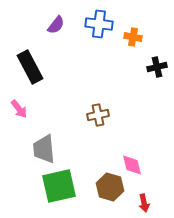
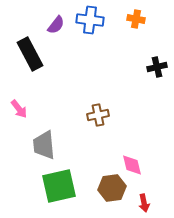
blue cross: moved 9 px left, 4 px up
orange cross: moved 3 px right, 18 px up
black rectangle: moved 13 px up
gray trapezoid: moved 4 px up
brown hexagon: moved 2 px right, 1 px down; rotated 24 degrees counterclockwise
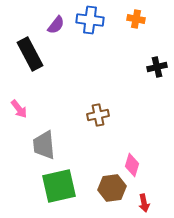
pink diamond: rotated 30 degrees clockwise
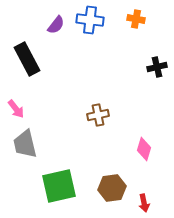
black rectangle: moved 3 px left, 5 px down
pink arrow: moved 3 px left
gray trapezoid: moved 19 px left, 1 px up; rotated 8 degrees counterclockwise
pink diamond: moved 12 px right, 16 px up
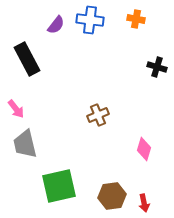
black cross: rotated 30 degrees clockwise
brown cross: rotated 10 degrees counterclockwise
brown hexagon: moved 8 px down
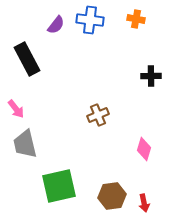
black cross: moved 6 px left, 9 px down; rotated 18 degrees counterclockwise
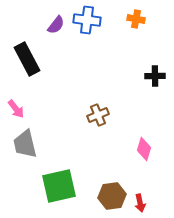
blue cross: moved 3 px left
black cross: moved 4 px right
red arrow: moved 4 px left
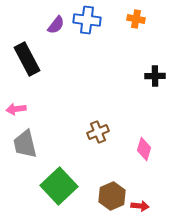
pink arrow: rotated 120 degrees clockwise
brown cross: moved 17 px down
green square: rotated 30 degrees counterclockwise
brown hexagon: rotated 16 degrees counterclockwise
red arrow: moved 3 px down; rotated 72 degrees counterclockwise
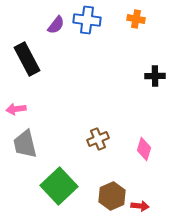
brown cross: moved 7 px down
